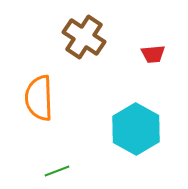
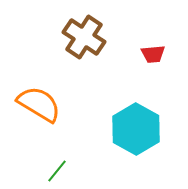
orange semicircle: moved 6 px down; rotated 123 degrees clockwise
green line: rotated 30 degrees counterclockwise
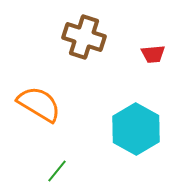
brown cross: rotated 15 degrees counterclockwise
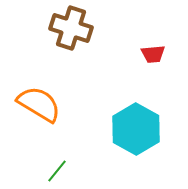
brown cross: moved 13 px left, 9 px up
